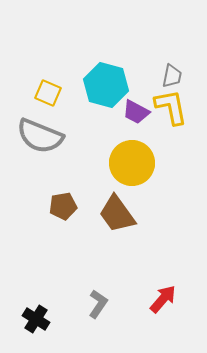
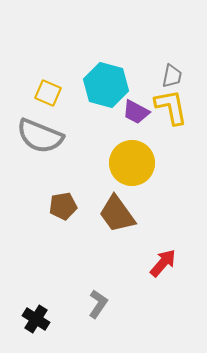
red arrow: moved 36 px up
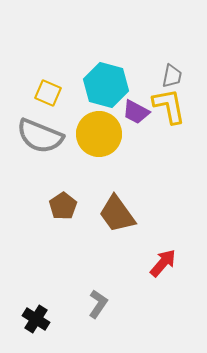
yellow L-shape: moved 2 px left, 1 px up
yellow circle: moved 33 px left, 29 px up
brown pentagon: rotated 24 degrees counterclockwise
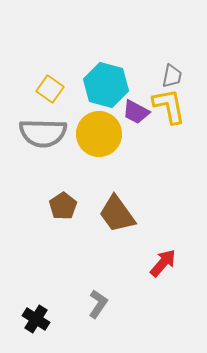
yellow square: moved 2 px right, 4 px up; rotated 12 degrees clockwise
gray semicircle: moved 3 px right, 3 px up; rotated 21 degrees counterclockwise
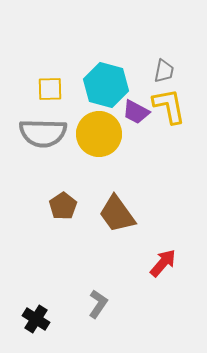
gray trapezoid: moved 8 px left, 5 px up
yellow square: rotated 36 degrees counterclockwise
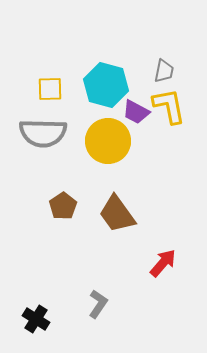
yellow circle: moved 9 px right, 7 px down
